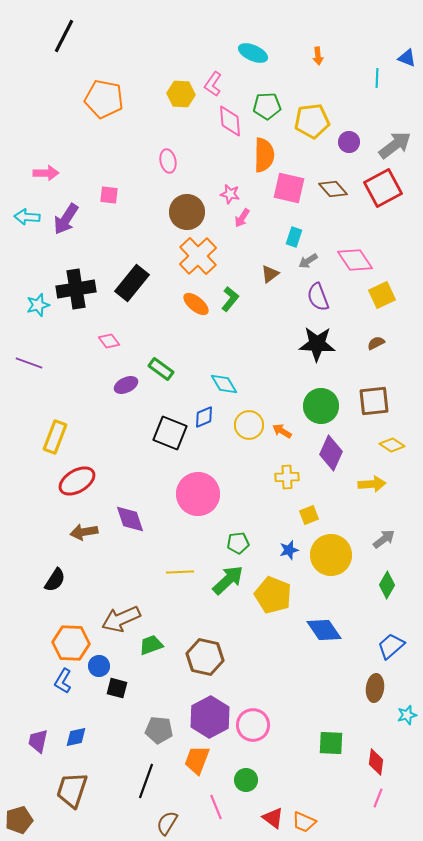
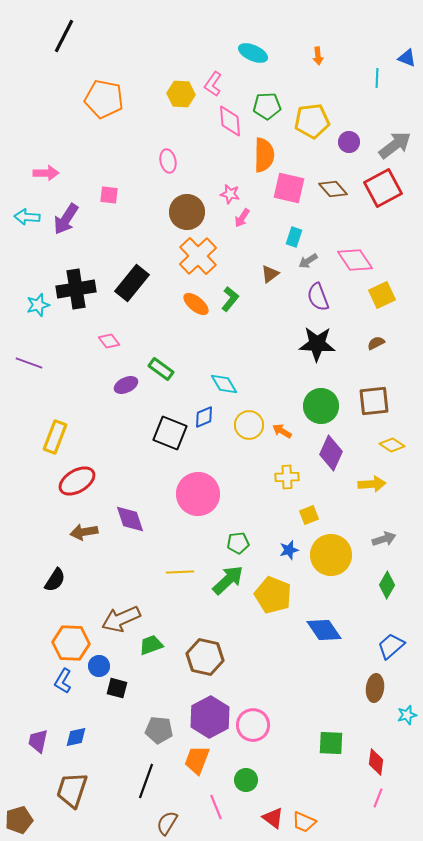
gray arrow at (384, 539): rotated 20 degrees clockwise
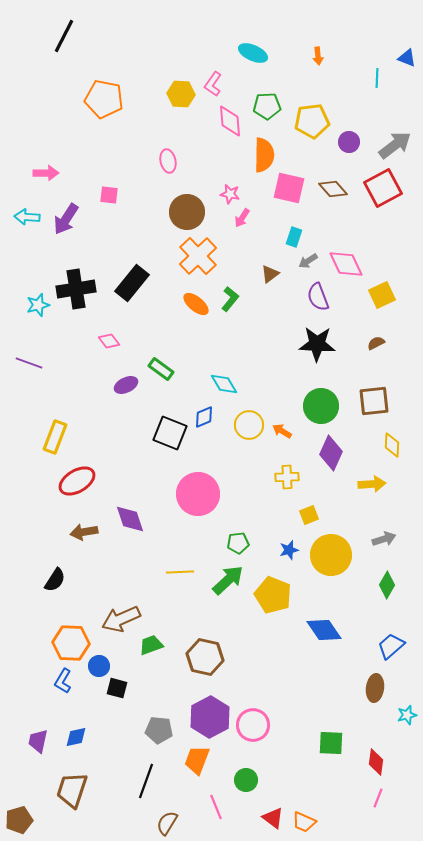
pink diamond at (355, 260): moved 9 px left, 4 px down; rotated 9 degrees clockwise
yellow diamond at (392, 445): rotated 60 degrees clockwise
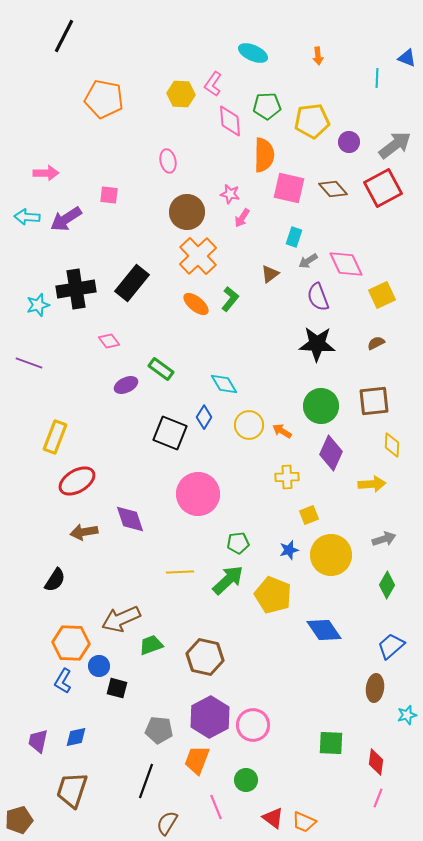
purple arrow at (66, 219): rotated 24 degrees clockwise
blue diamond at (204, 417): rotated 35 degrees counterclockwise
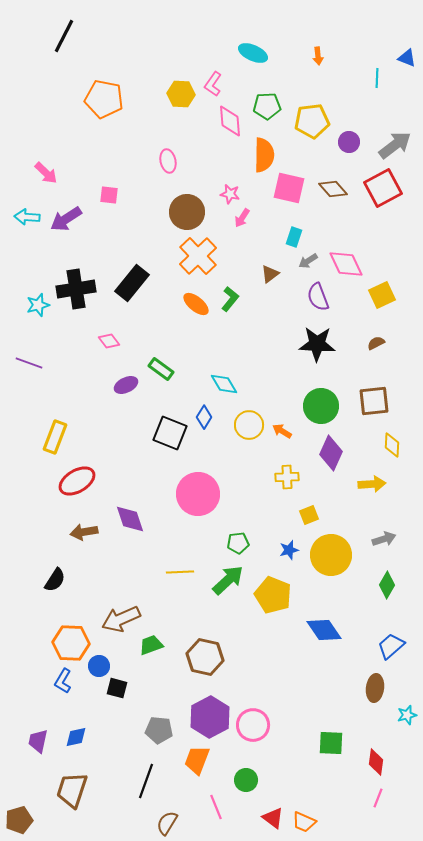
pink arrow at (46, 173): rotated 45 degrees clockwise
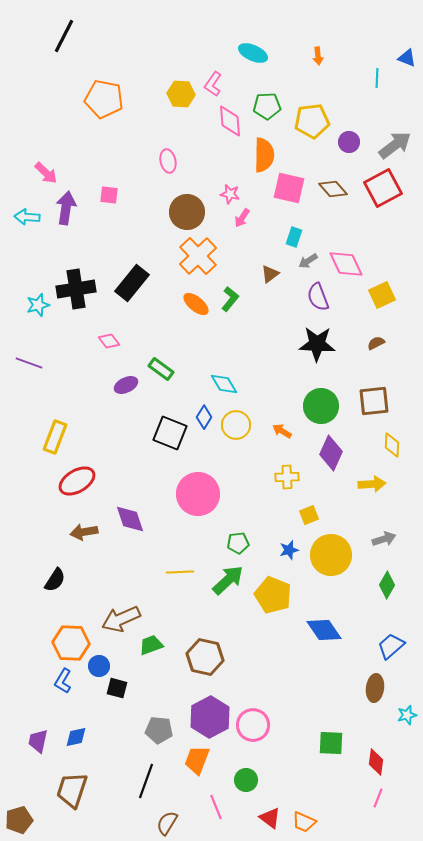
purple arrow at (66, 219): moved 11 px up; rotated 132 degrees clockwise
yellow circle at (249, 425): moved 13 px left
red triangle at (273, 818): moved 3 px left
